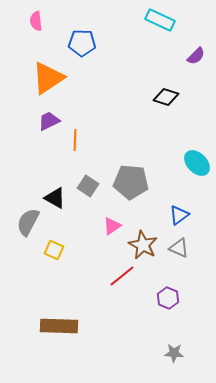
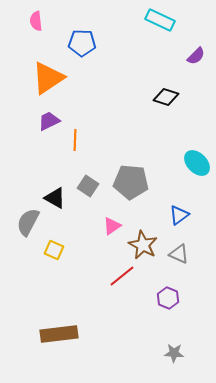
gray triangle: moved 6 px down
brown rectangle: moved 8 px down; rotated 9 degrees counterclockwise
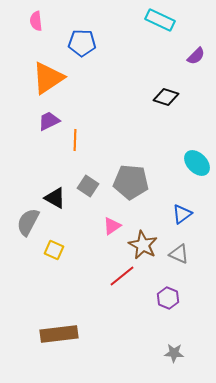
blue triangle: moved 3 px right, 1 px up
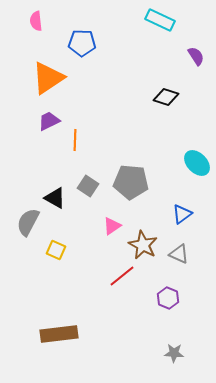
purple semicircle: rotated 78 degrees counterclockwise
yellow square: moved 2 px right
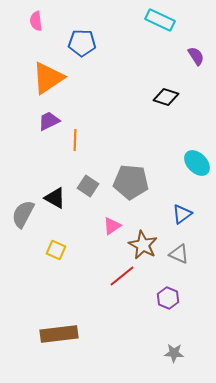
gray semicircle: moved 5 px left, 8 px up
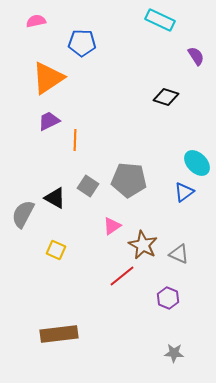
pink semicircle: rotated 84 degrees clockwise
gray pentagon: moved 2 px left, 2 px up
blue triangle: moved 2 px right, 22 px up
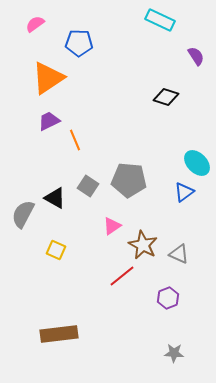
pink semicircle: moved 1 px left, 3 px down; rotated 24 degrees counterclockwise
blue pentagon: moved 3 px left
orange line: rotated 25 degrees counterclockwise
purple hexagon: rotated 15 degrees clockwise
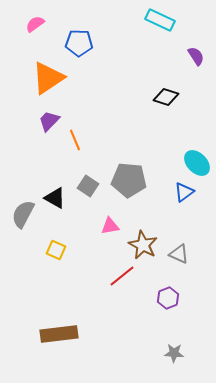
purple trapezoid: rotated 20 degrees counterclockwise
pink triangle: moved 2 px left; rotated 24 degrees clockwise
